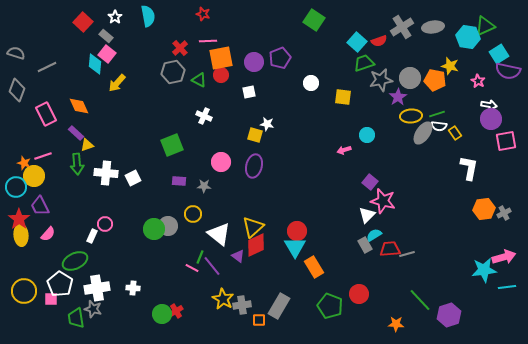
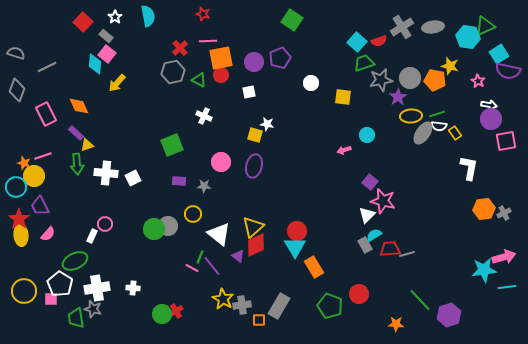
green square at (314, 20): moved 22 px left
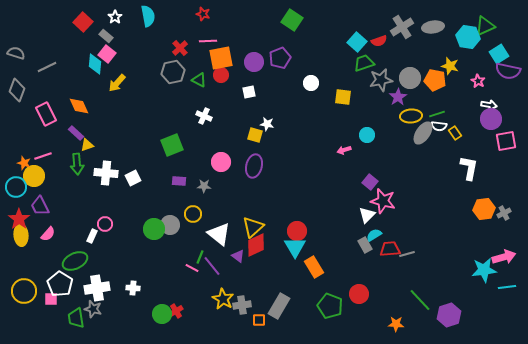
gray circle at (168, 226): moved 2 px right, 1 px up
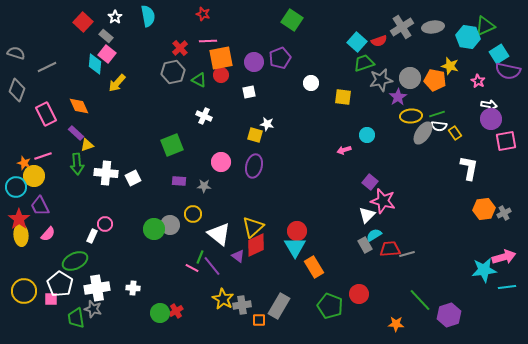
green circle at (162, 314): moved 2 px left, 1 px up
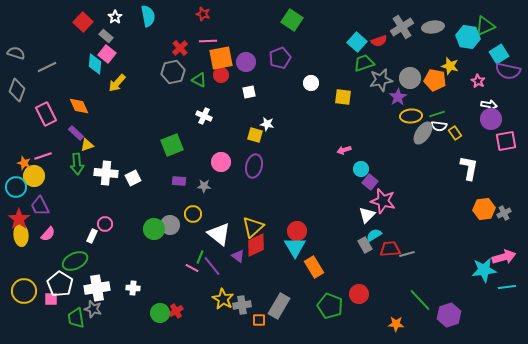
purple circle at (254, 62): moved 8 px left
cyan circle at (367, 135): moved 6 px left, 34 px down
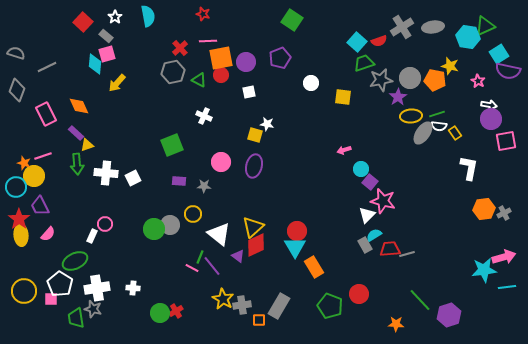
pink square at (107, 54): rotated 36 degrees clockwise
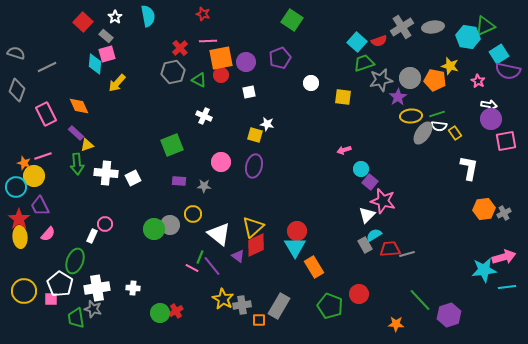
yellow ellipse at (21, 235): moved 1 px left, 2 px down
green ellipse at (75, 261): rotated 45 degrees counterclockwise
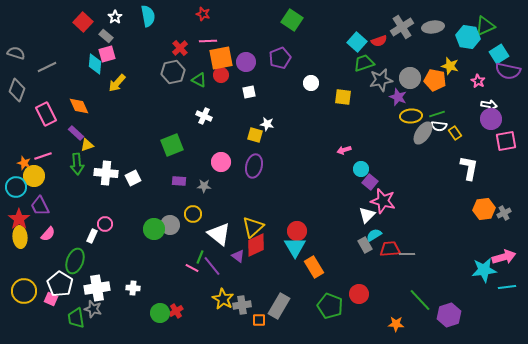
purple star at (398, 97): rotated 18 degrees counterclockwise
gray line at (407, 254): rotated 14 degrees clockwise
pink square at (51, 299): rotated 24 degrees clockwise
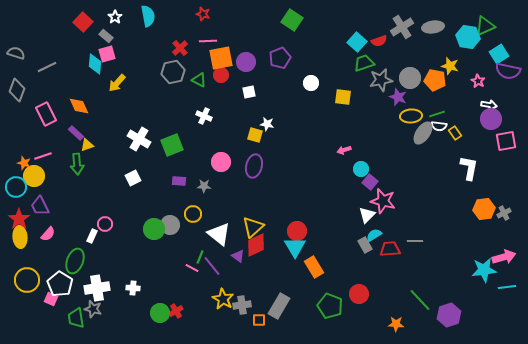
white cross at (106, 173): moved 33 px right, 34 px up; rotated 25 degrees clockwise
gray line at (407, 254): moved 8 px right, 13 px up
yellow circle at (24, 291): moved 3 px right, 11 px up
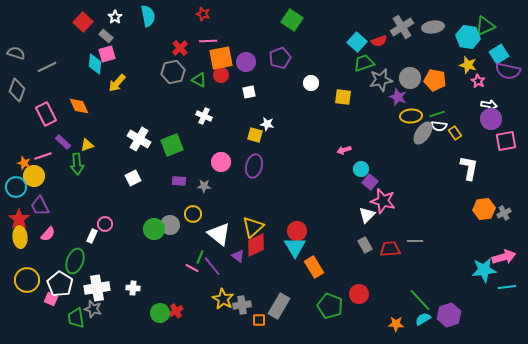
yellow star at (450, 66): moved 18 px right, 1 px up
purple rectangle at (76, 133): moved 13 px left, 9 px down
cyan semicircle at (374, 235): moved 49 px right, 84 px down
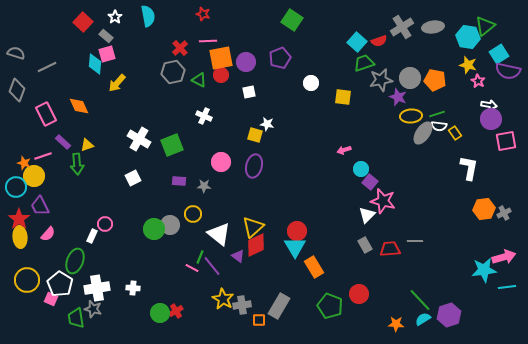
green triangle at (485, 26): rotated 15 degrees counterclockwise
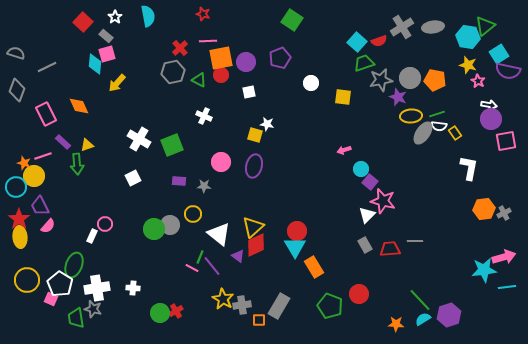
pink semicircle at (48, 234): moved 8 px up
green ellipse at (75, 261): moved 1 px left, 4 px down
